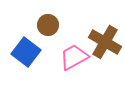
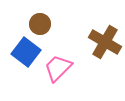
brown circle: moved 8 px left, 1 px up
pink trapezoid: moved 16 px left, 11 px down; rotated 16 degrees counterclockwise
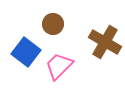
brown circle: moved 13 px right
pink trapezoid: moved 1 px right, 2 px up
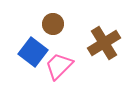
brown cross: moved 1 px left, 1 px down; rotated 28 degrees clockwise
blue square: moved 7 px right
